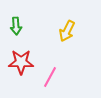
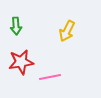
red star: rotated 10 degrees counterclockwise
pink line: rotated 50 degrees clockwise
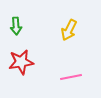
yellow arrow: moved 2 px right, 1 px up
pink line: moved 21 px right
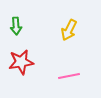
pink line: moved 2 px left, 1 px up
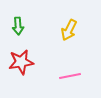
green arrow: moved 2 px right
pink line: moved 1 px right
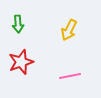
green arrow: moved 2 px up
red star: rotated 10 degrees counterclockwise
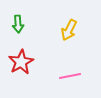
red star: rotated 10 degrees counterclockwise
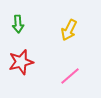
red star: rotated 15 degrees clockwise
pink line: rotated 30 degrees counterclockwise
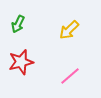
green arrow: rotated 30 degrees clockwise
yellow arrow: rotated 20 degrees clockwise
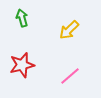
green arrow: moved 4 px right, 6 px up; rotated 138 degrees clockwise
red star: moved 1 px right, 3 px down
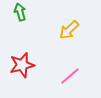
green arrow: moved 2 px left, 6 px up
